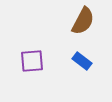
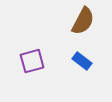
purple square: rotated 10 degrees counterclockwise
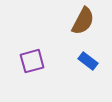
blue rectangle: moved 6 px right
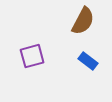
purple square: moved 5 px up
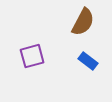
brown semicircle: moved 1 px down
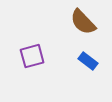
brown semicircle: rotated 108 degrees clockwise
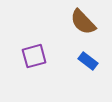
purple square: moved 2 px right
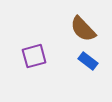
brown semicircle: moved 7 px down
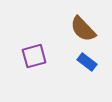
blue rectangle: moved 1 px left, 1 px down
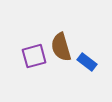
brown semicircle: moved 22 px left, 18 px down; rotated 28 degrees clockwise
